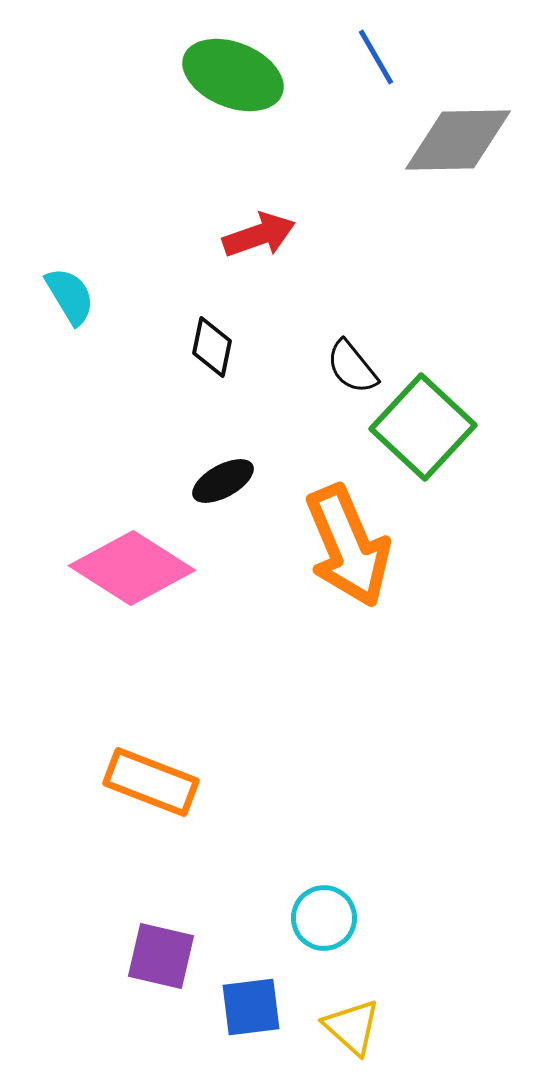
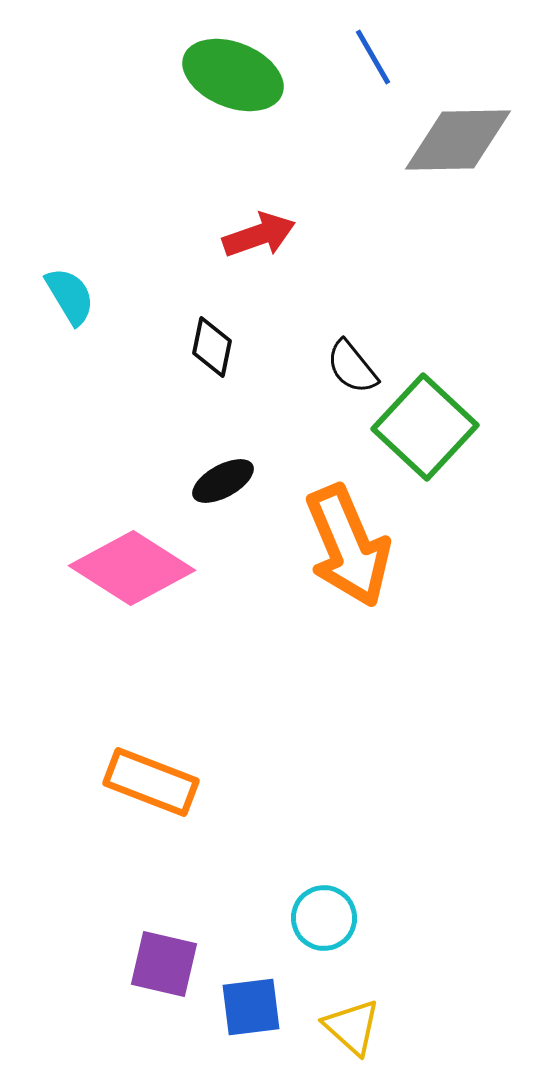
blue line: moved 3 px left
green square: moved 2 px right
purple square: moved 3 px right, 8 px down
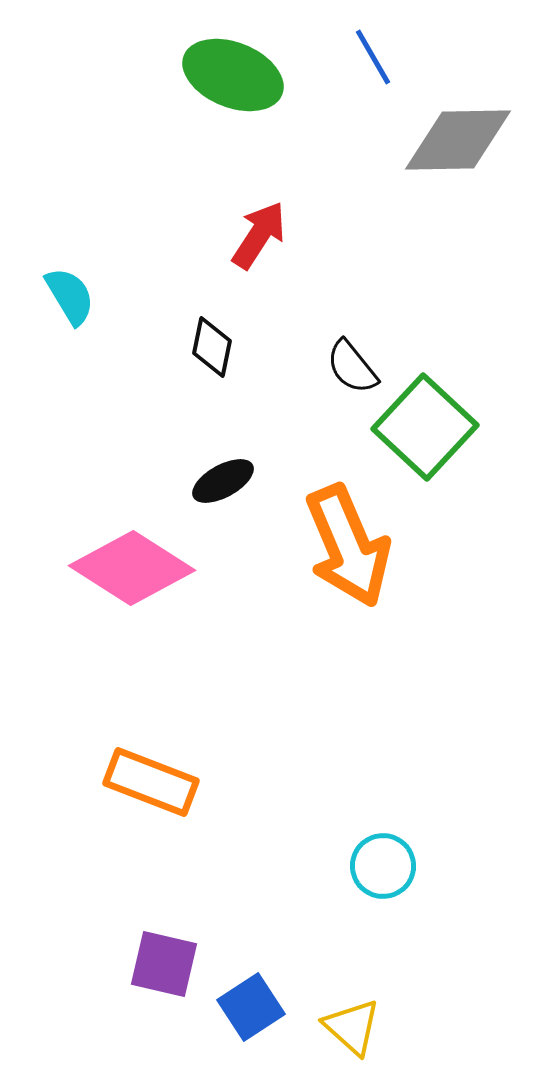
red arrow: rotated 38 degrees counterclockwise
cyan circle: moved 59 px right, 52 px up
blue square: rotated 26 degrees counterclockwise
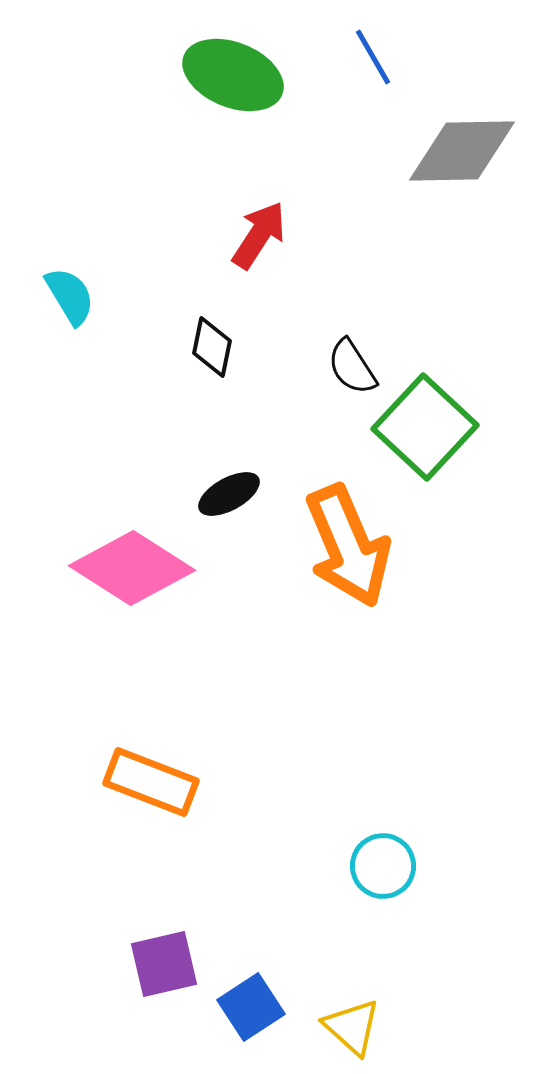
gray diamond: moved 4 px right, 11 px down
black semicircle: rotated 6 degrees clockwise
black ellipse: moved 6 px right, 13 px down
purple square: rotated 26 degrees counterclockwise
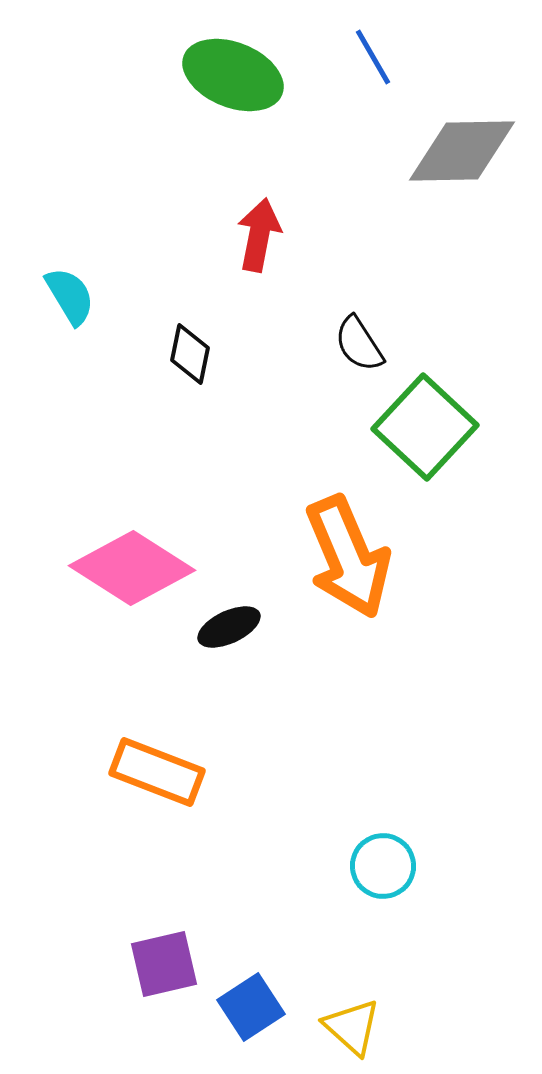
red arrow: rotated 22 degrees counterclockwise
black diamond: moved 22 px left, 7 px down
black semicircle: moved 7 px right, 23 px up
black ellipse: moved 133 px down; rotated 4 degrees clockwise
orange arrow: moved 11 px down
orange rectangle: moved 6 px right, 10 px up
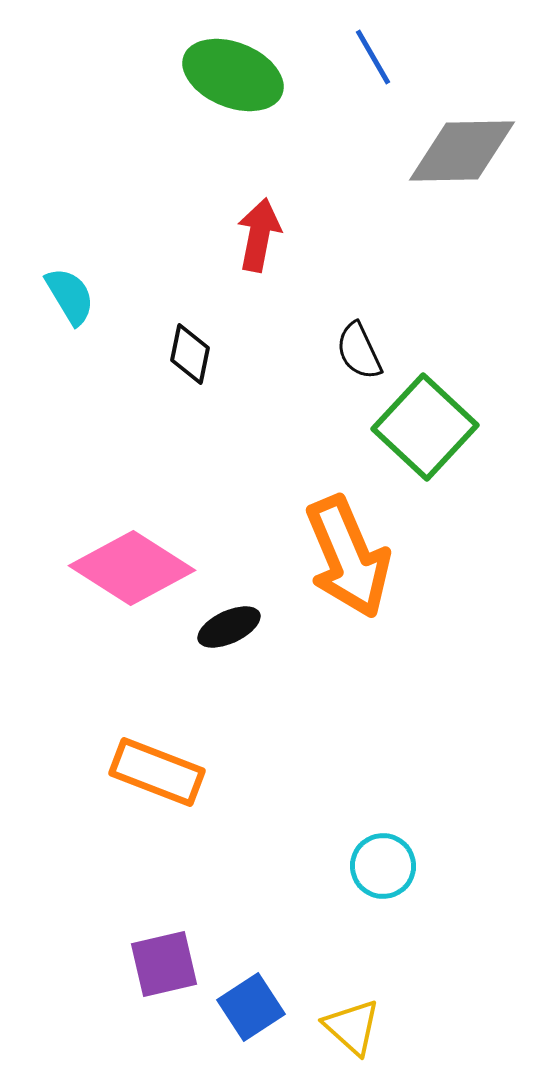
black semicircle: moved 7 px down; rotated 8 degrees clockwise
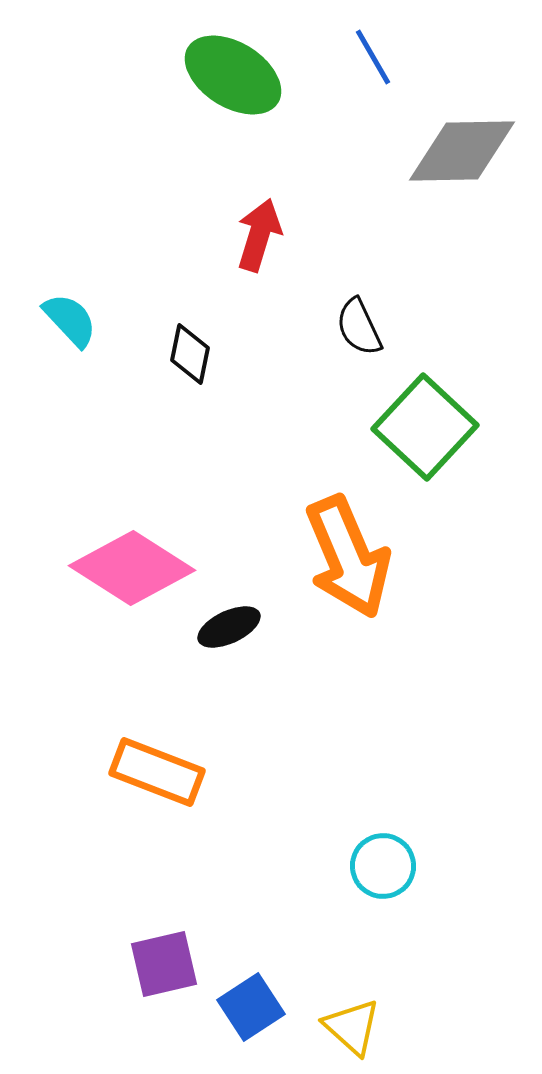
green ellipse: rotated 10 degrees clockwise
red arrow: rotated 6 degrees clockwise
cyan semicircle: moved 24 px down; rotated 12 degrees counterclockwise
black semicircle: moved 24 px up
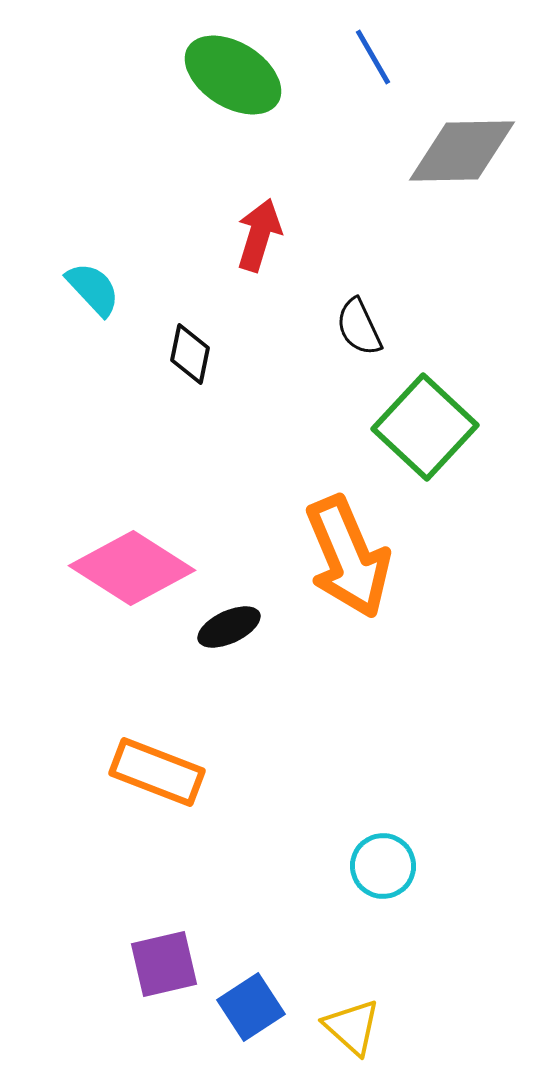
cyan semicircle: moved 23 px right, 31 px up
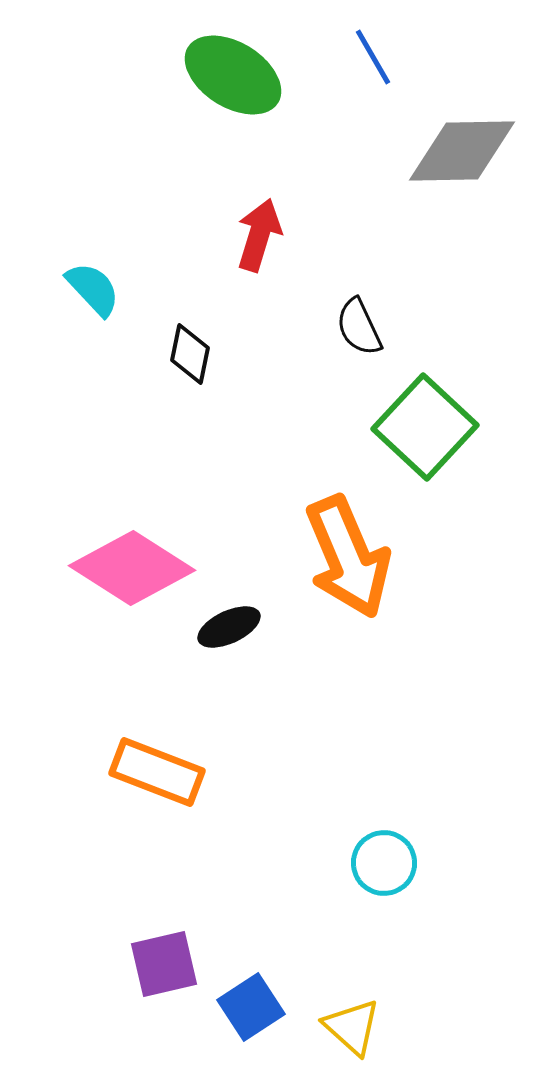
cyan circle: moved 1 px right, 3 px up
